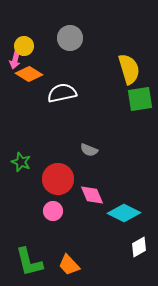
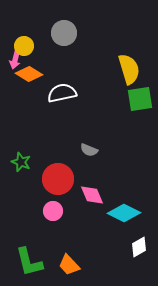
gray circle: moved 6 px left, 5 px up
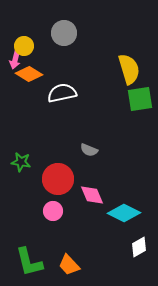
green star: rotated 12 degrees counterclockwise
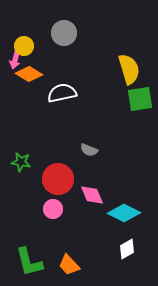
pink circle: moved 2 px up
white diamond: moved 12 px left, 2 px down
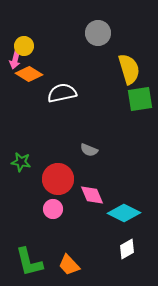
gray circle: moved 34 px right
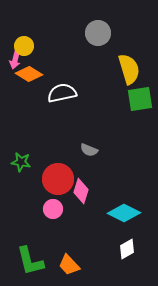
pink diamond: moved 11 px left, 4 px up; rotated 40 degrees clockwise
green L-shape: moved 1 px right, 1 px up
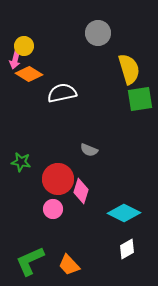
green L-shape: rotated 80 degrees clockwise
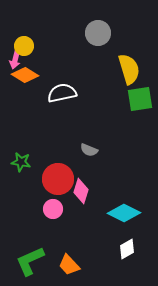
orange diamond: moved 4 px left, 1 px down
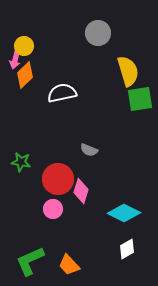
yellow semicircle: moved 1 px left, 2 px down
orange diamond: rotated 76 degrees counterclockwise
